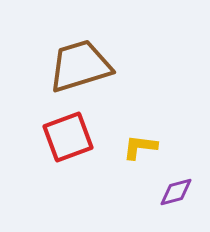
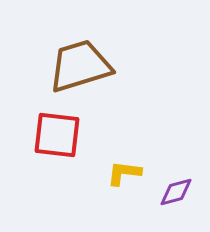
red square: moved 11 px left, 2 px up; rotated 27 degrees clockwise
yellow L-shape: moved 16 px left, 26 px down
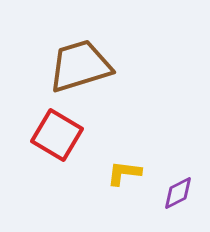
red square: rotated 24 degrees clockwise
purple diamond: moved 2 px right, 1 px down; rotated 12 degrees counterclockwise
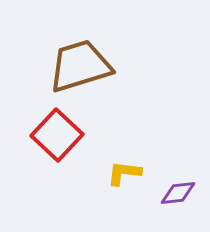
red square: rotated 12 degrees clockwise
purple diamond: rotated 21 degrees clockwise
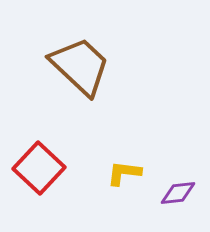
brown trapezoid: rotated 60 degrees clockwise
red square: moved 18 px left, 33 px down
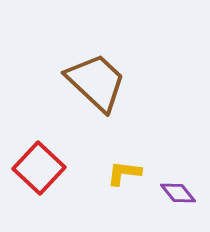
brown trapezoid: moved 16 px right, 16 px down
purple diamond: rotated 57 degrees clockwise
